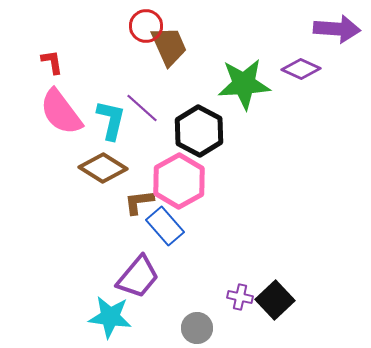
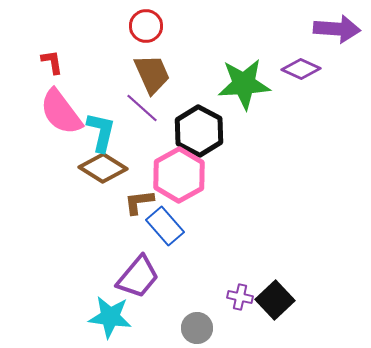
brown trapezoid: moved 17 px left, 28 px down
cyan L-shape: moved 10 px left, 12 px down
pink hexagon: moved 6 px up
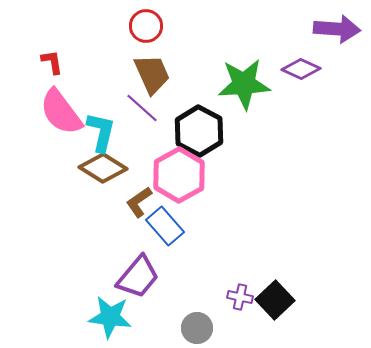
brown L-shape: rotated 28 degrees counterclockwise
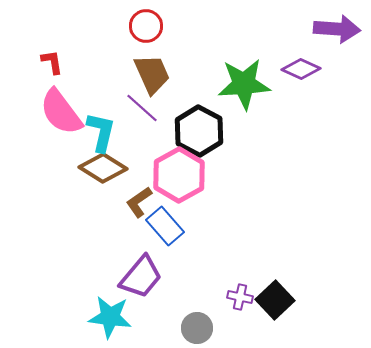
purple trapezoid: moved 3 px right
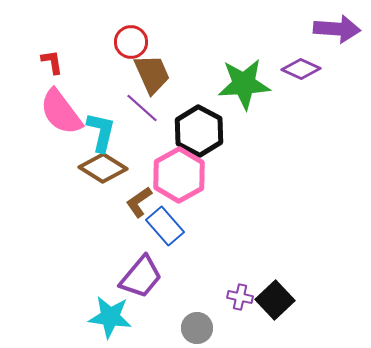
red circle: moved 15 px left, 16 px down
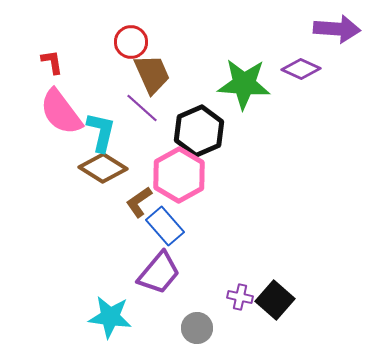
green star: rotated 8 degrees clockwise
black hexagon: rotated 9 degrees clockwise
purple trapezoid: moved 18 px right, 4 px up
black square: rotated 6 degrees counterclockwise
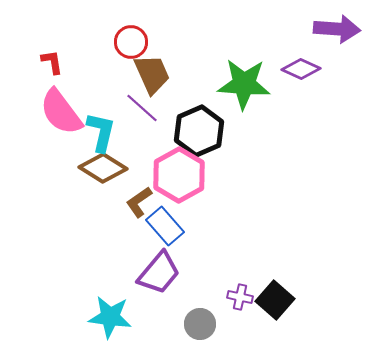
gray circle: moved 3 px right, 4 px up
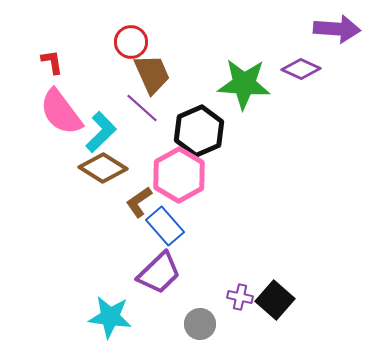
cyan L-shape: rotated 33 degrees clockwise
purple trapezoid: rotated 6 degrees clockwise
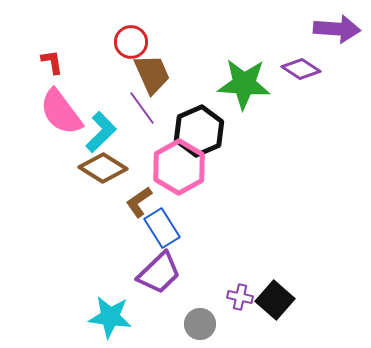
purple diamond: rotated 9 degrees clockwise
purple line: rotated 12 degrees clockwise
pink hexagon: moved 8 px up
blue rectangle: moved 3 px left, 2 px down; rotated 9 degrees clockwise
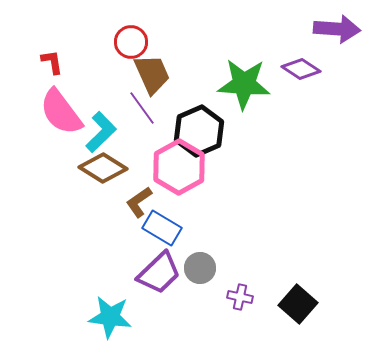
blue rectangle: rotated 27 degrees counterclockwise
black square: moved 23 px right, 4 px down
gray circle: moved 56 px up
